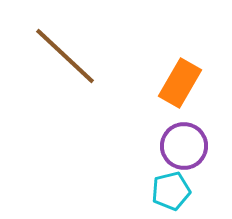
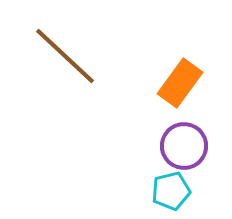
orange rectangle: rotated 6 degrees clockwise
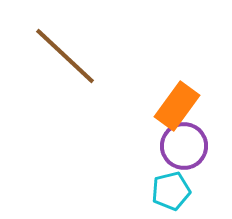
orange rectangle: moved 3 px left, 23 px down
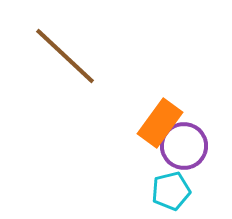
orange rectangle: moved 17 px left, 17 px down
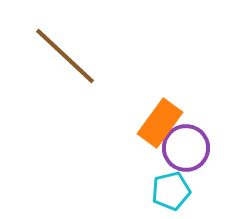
purple circle: moved 2 px right, 2 px down
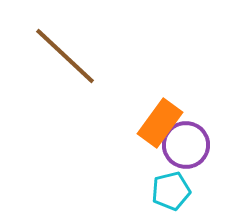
purple circle: moved 3 px up
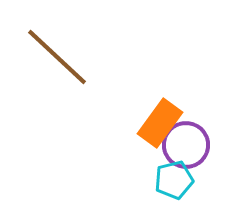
brown line: moved 8 px left, 1 px down
cyan pentagon: moved 3 px right, 11 px up
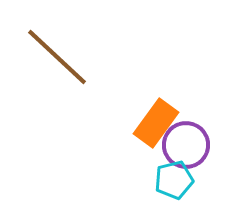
orange rectangle: moved 4 px left
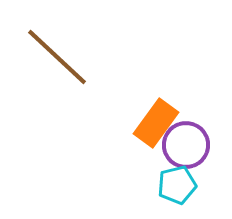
cyan pentagon: moved 3 px right, 5 px down
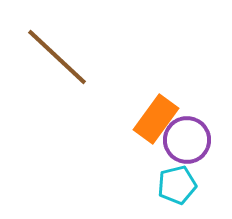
orange rectangle: moved 4 px up
purple circle: moved 1 px right, 5 px up
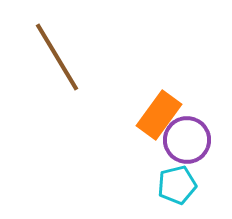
brown line: rotated 16 degrees clockwise
orange rectangle: moved 3 px right, 4 px up
